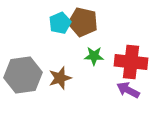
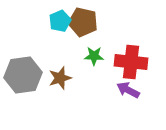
cyan pentagon: moved 2 px up
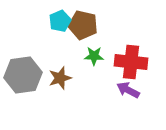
brown pentagon: moved 3 px down
